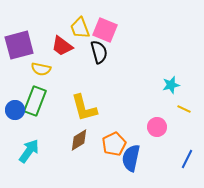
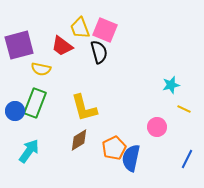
green rectangle: moved 2 px down
blue circle: moved 1 px down
orange pentagon: moved 4 px down
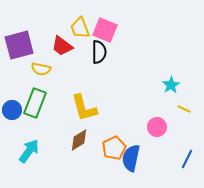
black semicircle: rotated 15 degrees clockwise
cyan star: rotated 18 degrees counterclockwise
blue circle: moved 3 px left, 1 px up
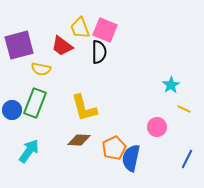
brown diamond: rotated 35 degrees clockwise
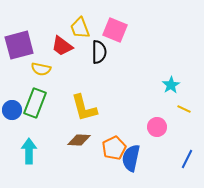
pink square: moved 10 px right
cyan arrow: rotated 35 degrees counterclockwise
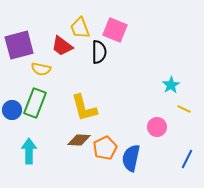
orange pentagon: moved 9 px left
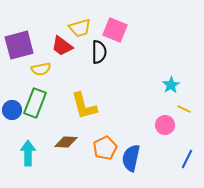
yellow trapezoid: rotated 85 degrees counterclockwise
yellow semicircle: rotated 24 degrees counterclockwise
yellow L-shape: moved 2 px up
pink circle: moved 8 px right, 2 px up
brown diamond: moved 13 px left, 2 px down
cyan arrow: moved 1 px left, 2 px down
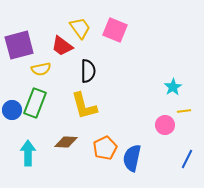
yellow trapezoid: rotated 110 degrees counterclockwise
black semicircle: moved 11 px left, 19 px down
cyan star: moved 2 px right, 2 px down
yellow line: moved 2 px down; rotated 32 degrees counterclockwise
blue semicircle: moved 1 px right
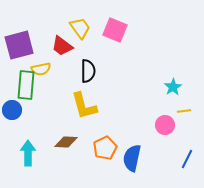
green rectangle: moved 9 px left, 18 px up; rotated 16 degrees counterclockwise
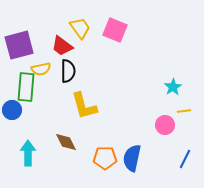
black semicircle: moved 20 px left
green rectangle: moved 2 px down
brown diamond: rotated 60 degrees clockwise
orange pentagon: moved 10 px down; rotated 25 degrees clockwise
blue line: moved 2 px left
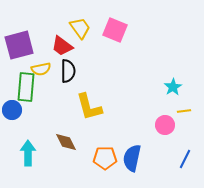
yellow L-shape: moved 5 px right, 1 px down
